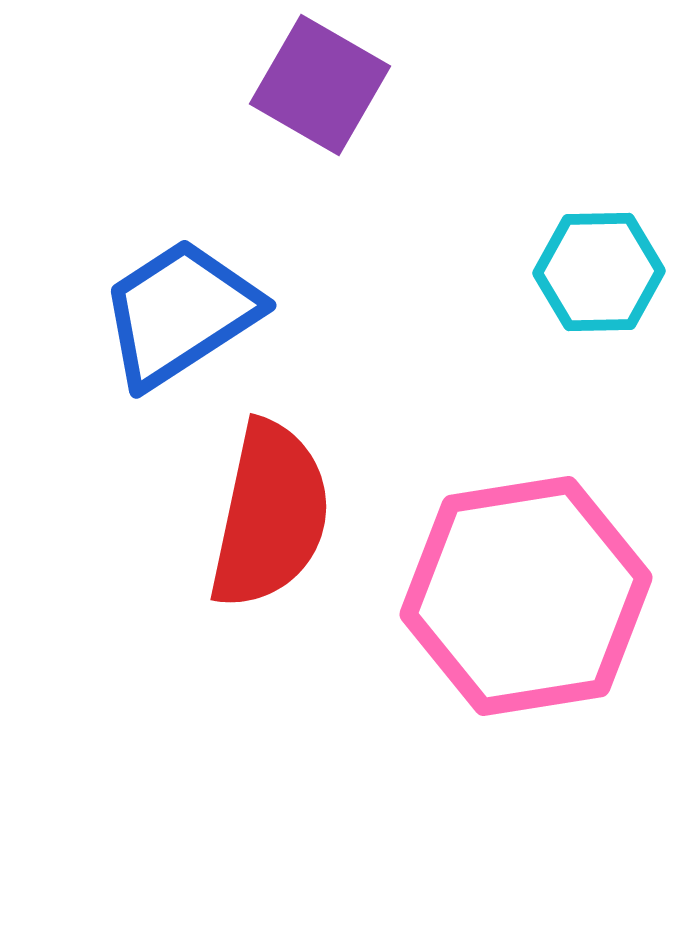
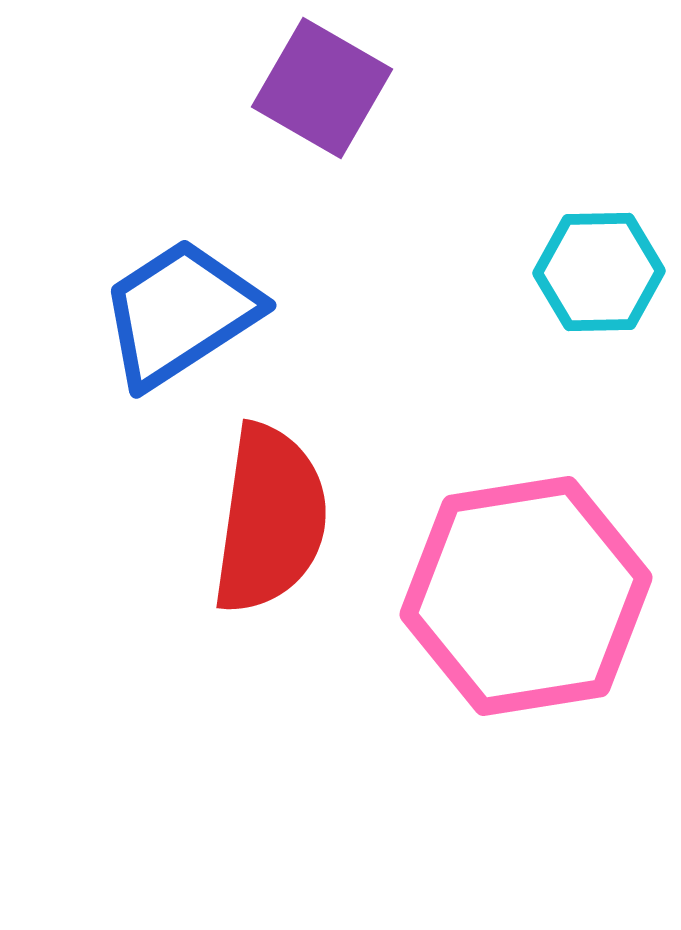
purple square: moved 2 px right, 3 px down
red semicircle: moved 4 px down; rotated 4 degrees counterclockwise
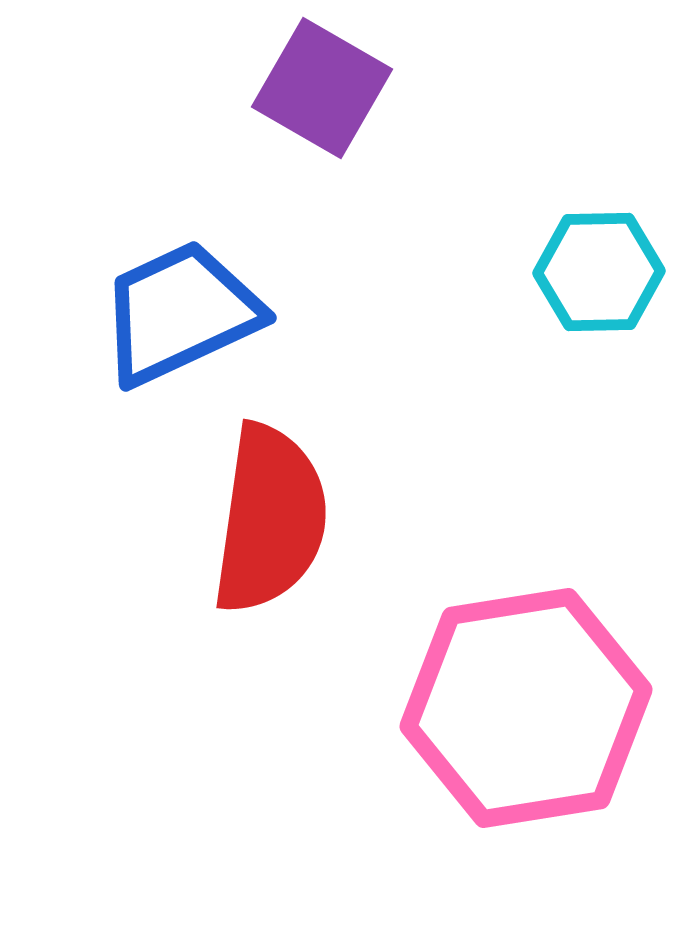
blue trapezoid: rotated 8 degrees clockwise
pink hexagon: moved 112 px down
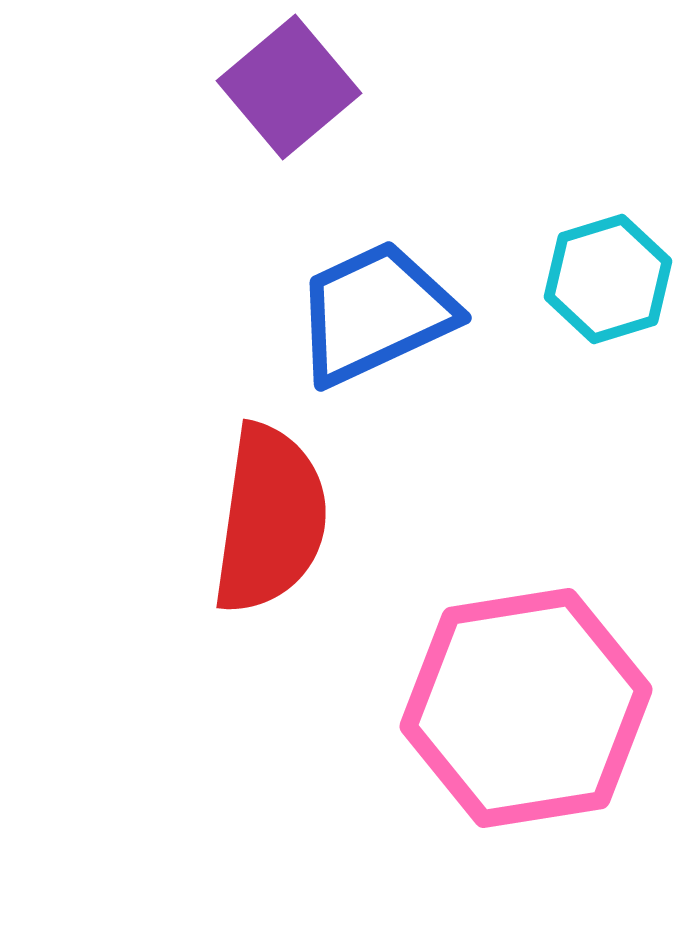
purple square: moved 33 px left, 1 px up; rotated 20 degrees clockwise
cyan hexagon: moved 9 px right, 7 px down; rotated 16 degrees counterclockwise
blue trapezoid: moved 195 px right
